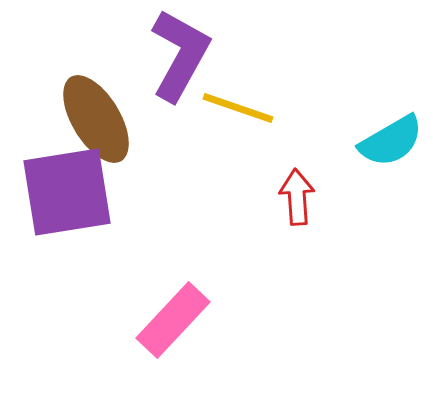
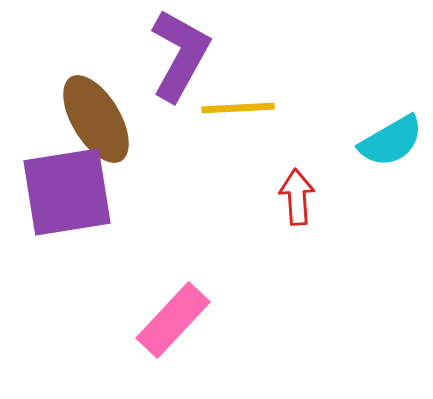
yellow line: rotated 22 degrees counterclockwise
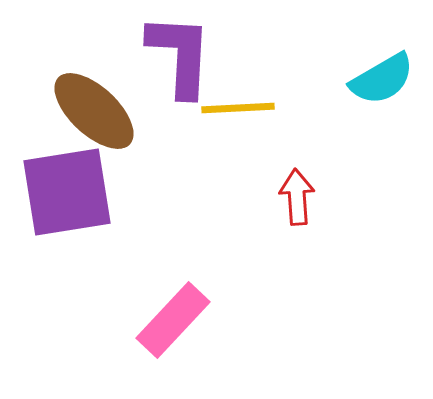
purple L-shape: rotated 26 degrees counterclockwise
brown ellipse: moved 2 px left, 8 px up; rotated 16 degrees counterclockwise
cyan semicircle: moved 9 px left, 62 px up
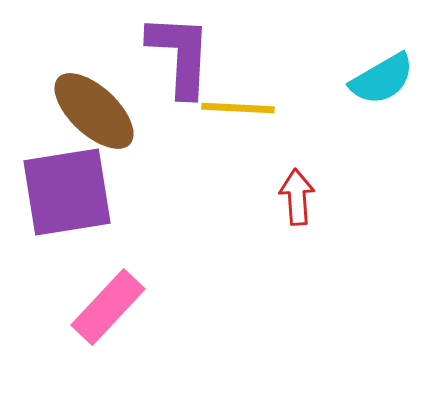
yellow line: rotated 6 degrees clockwise
pink rectangle: moved 65 px left, 13 px up
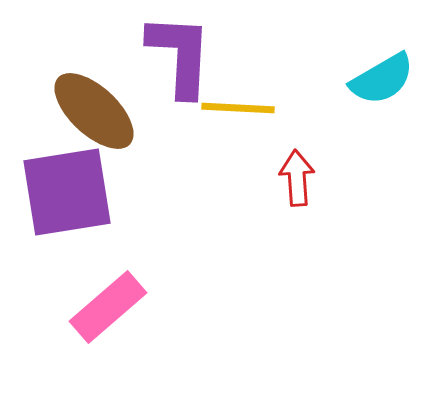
red arrow: moved 19 px up
pink rectangle: rotated 6 degrees clockwise
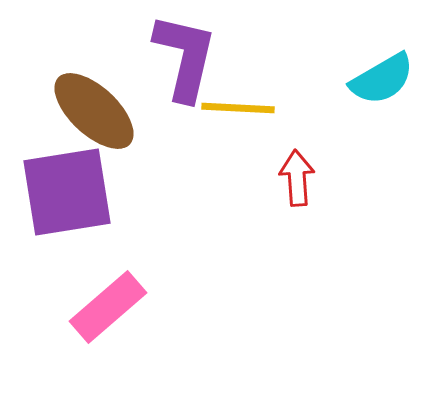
purple L-shape: moved 5 px right, 2 px down; rotated 10 degrees clockwise
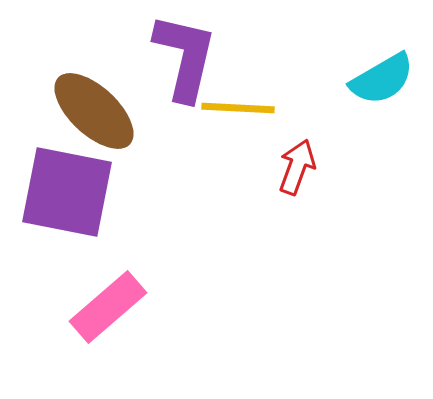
red arrow: moved 11 px up; rotated 24 degrees clockwise
purple square: rotated 20 degrees clockwise
